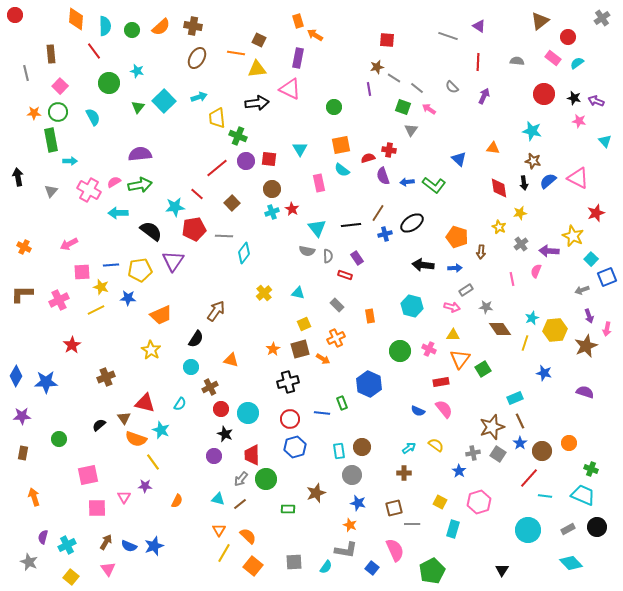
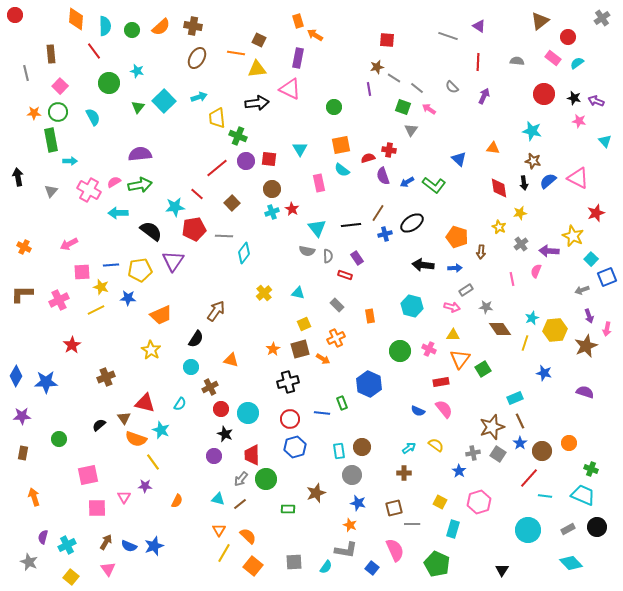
blue arrow at (407, 182): rotated 24 degrees counterclockwise
green pentagon at (432, 571): moved 5 px right, 7 px up; rotated 20 degrees counterclockwise
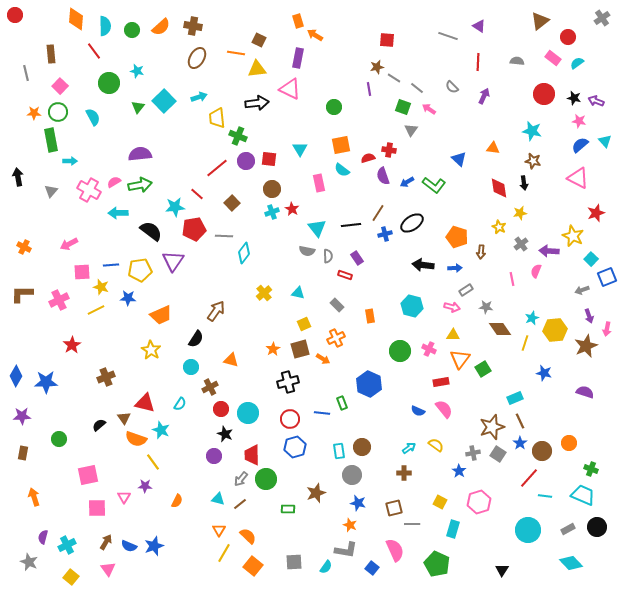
blue semicircle at (548, 181): moved 32 px right, 36 px up
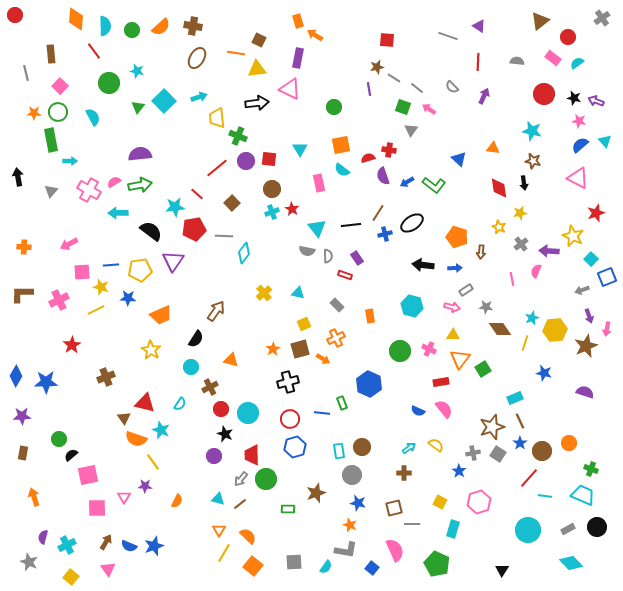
orange cross at (24, 247): rotated 24 degrees counterclockwise
black semicircle at (99, 425): moved 28 px left, 30 px down
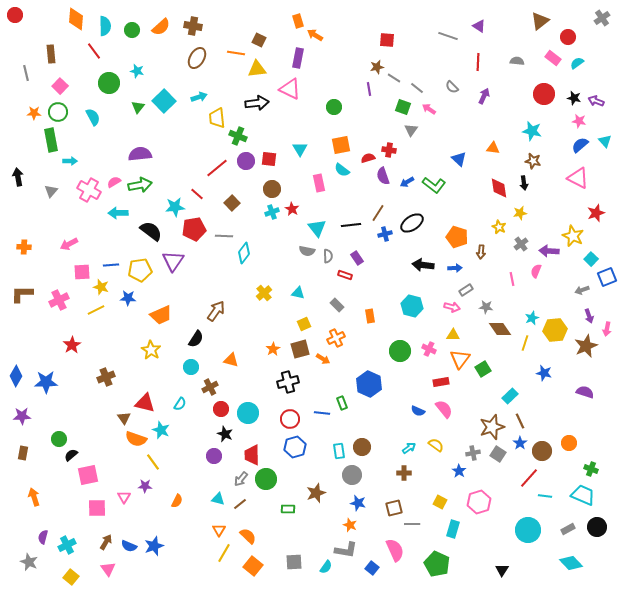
cyan rectangle at (515, 398): moved 5 px left, 2 px up; rotated 21 degrees counterclockwise
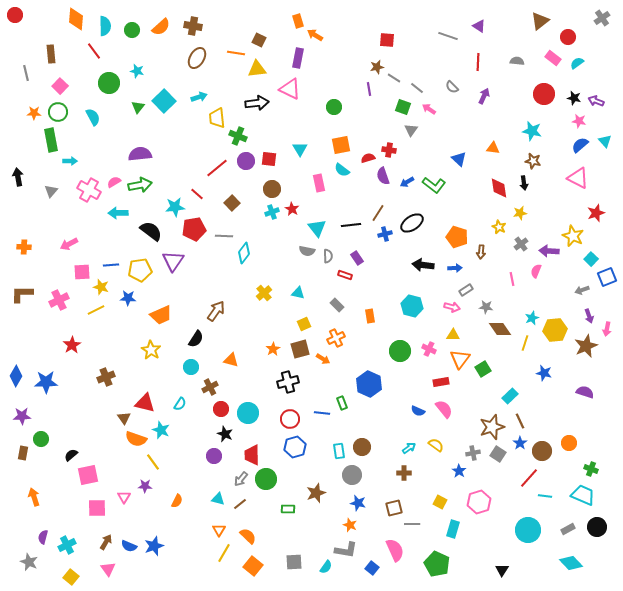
green circle at (59, 439): moved 18 px left
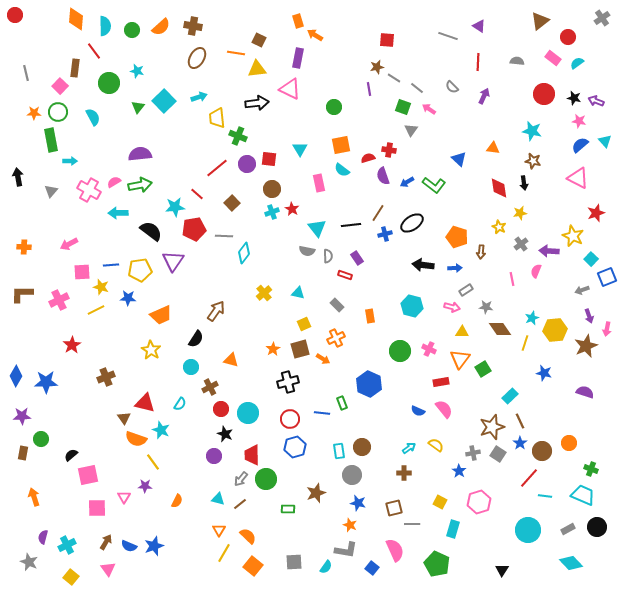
brown rectangle at (51, 54): moved 24 px right, 14 px down; rotated 12 degrees clockwise
purple circle at (246, 161): moved 1 px right, 3 px down
yellow triangle at (453, 335): moved 9 px right, 3 px up
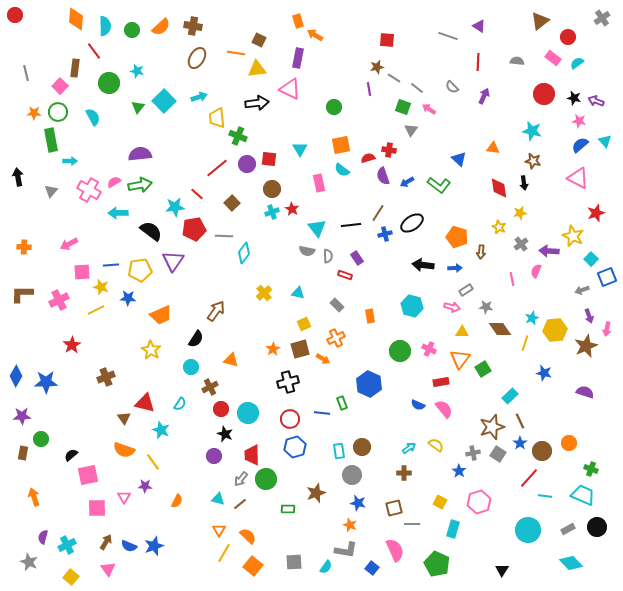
green L-shape at (434, 185): moved 5 px right
blue semicircle at (418, 411): moved 6 px up
orange semicircle at (136, 439): moved 12 px left, 11 px down
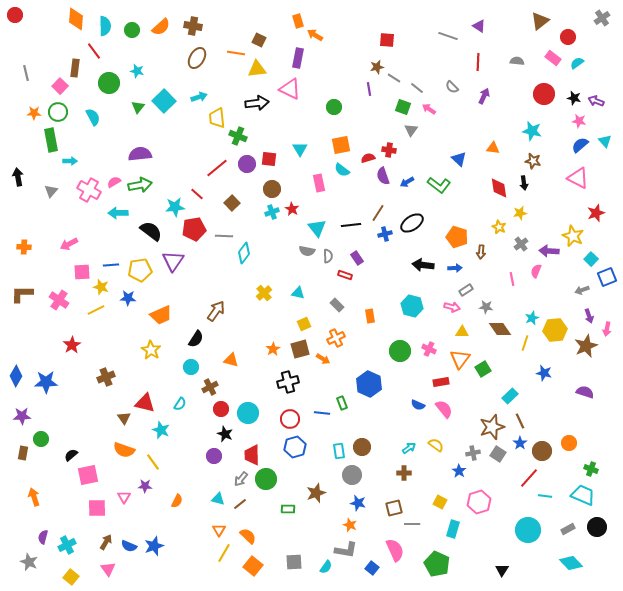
pink cross at (59, 300): rotated 30 degrees counterclockwise
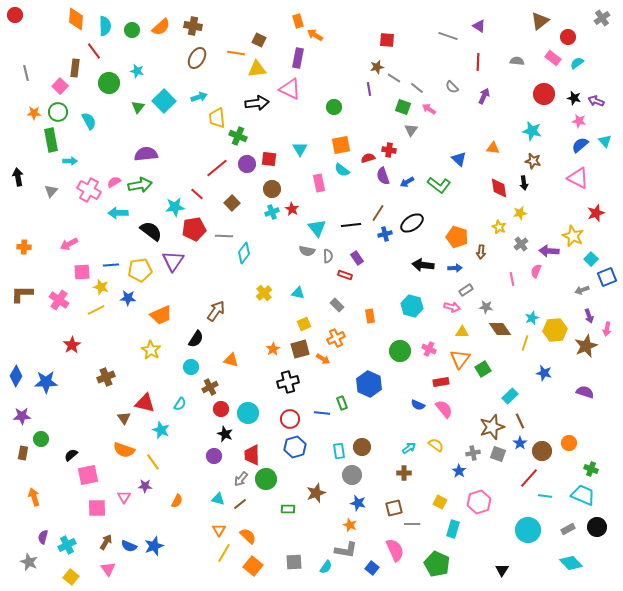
cyan semicircle at (93, 117): moved 4 px left, 4 px down
purple semicircle at (140, 154): moved 6 px right
gray square at (498, 454): rotated 14 degrees counterclockwise
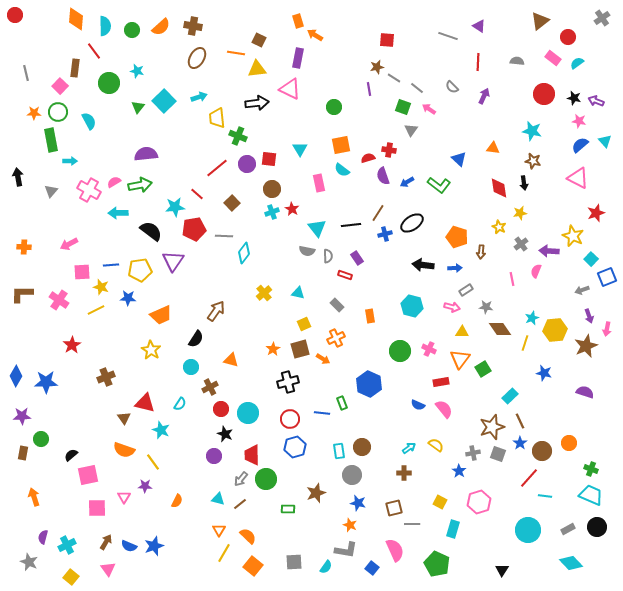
cyan trapezoid at (583, 495): moved 8 px right
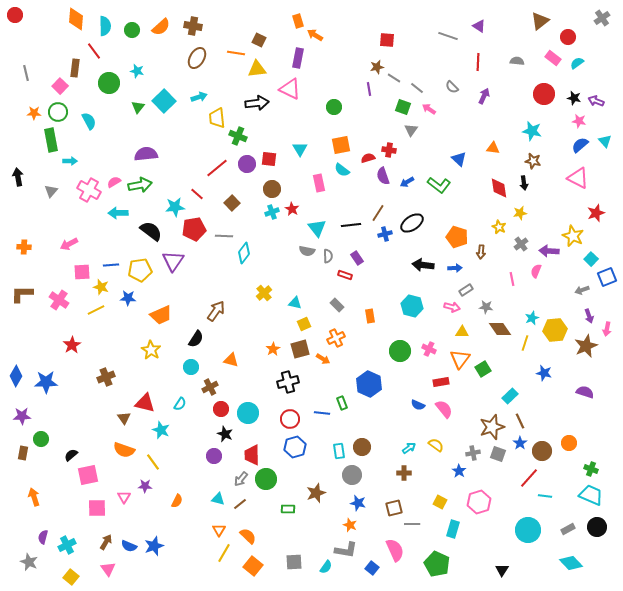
cyan triangle at (298, 293): moved 3 px left, 10 px down
